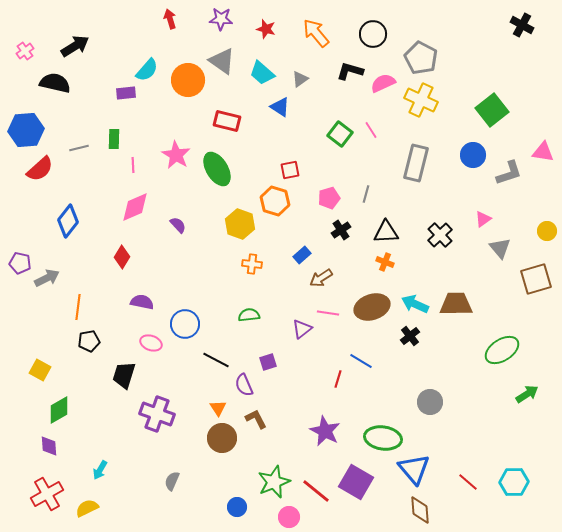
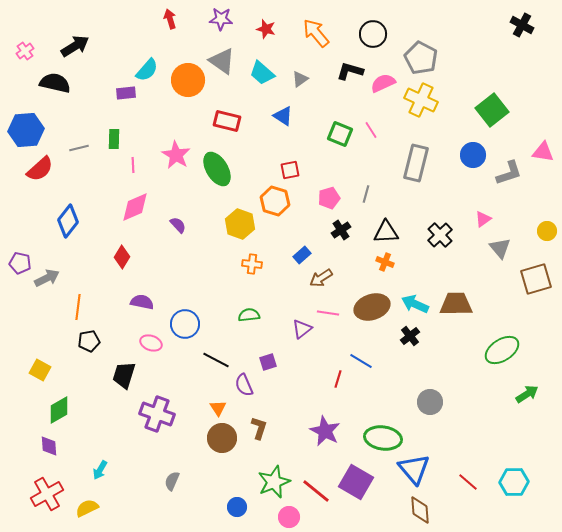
blue triangle at (280, 107): moved 3 px right, 9 px down
green square at (340, 134): rotated 15 degrees counterclockwise
brown L-shape at (256, 419): moved 3 px right, 9 px down; rotated 45 degrees clockwise
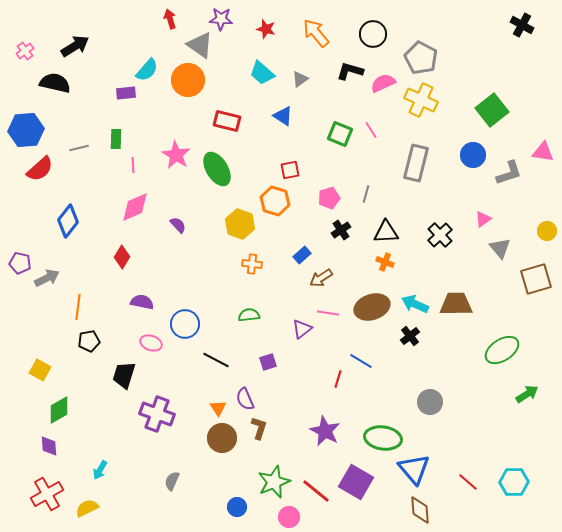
gray triangle at (222, 61): moved 22 px left, 16 px up
green rectangle at (114, 139): moved 2 px right
purple semicircle at (244, 385): moved 1 px right, 14 px down
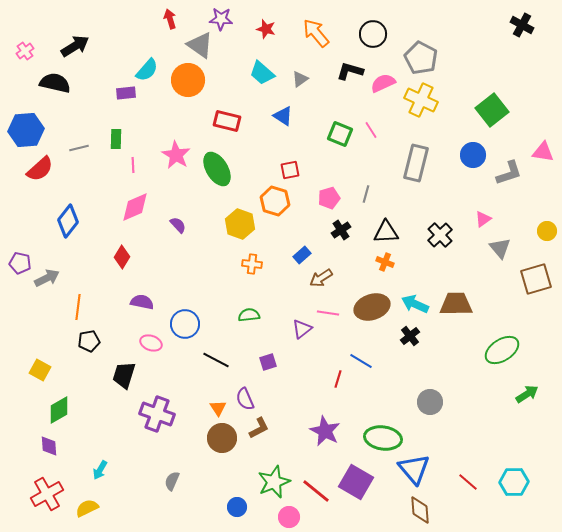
brown L-shape at (259, 428): rotated 45 degrees clockwise
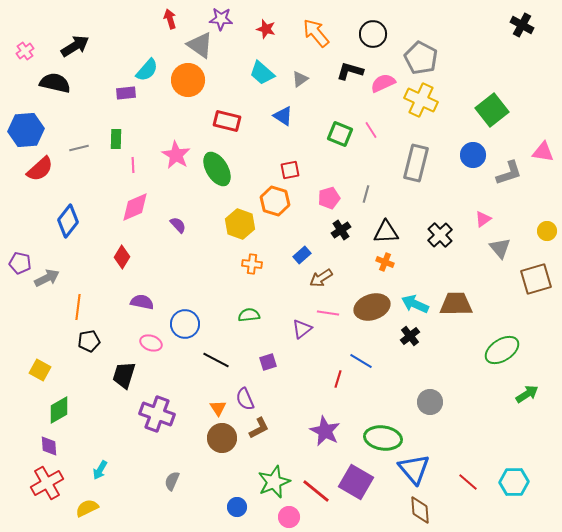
red cross at (47, 494): moved 11 px up
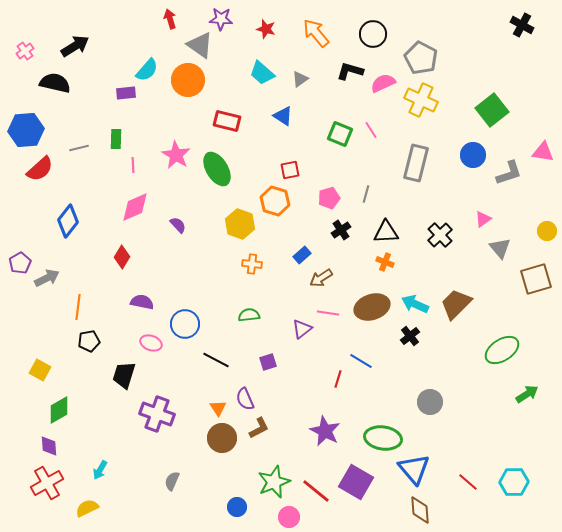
purple pentagon at (20, 263): rotated 30 degrees clockwise
brown trapezoid at (456, 304): rotated 44 degrees counterclockwise
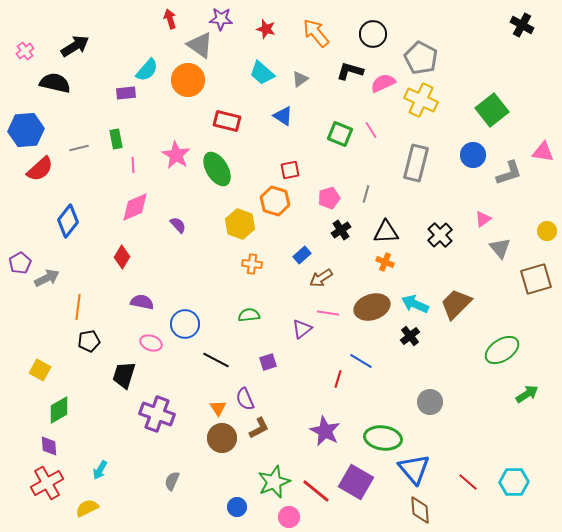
green rectangle at (116, 139): rotated 12 degrees counterclockwise
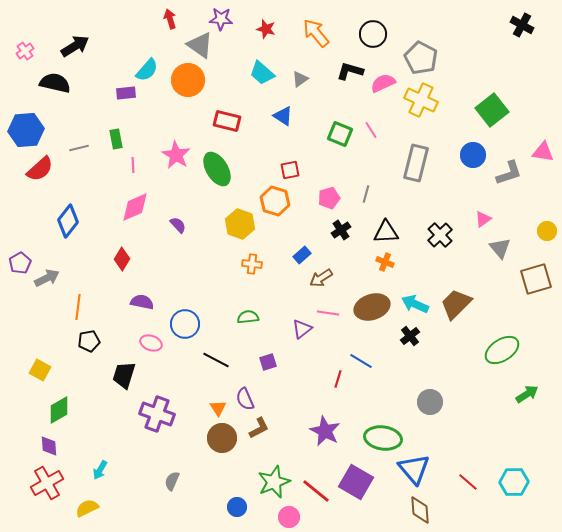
red diamond at (122, 257): moved 2 px down
green semicircle at (249, 315): moved 1 px left, 2 px down
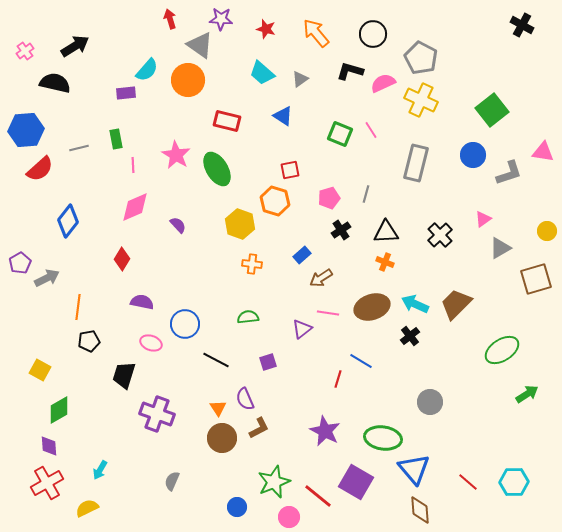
gray triangle at (500, 248): rotated 40 degrees clockwise
red line at (316, 491): moved 2 px right, 5 px down
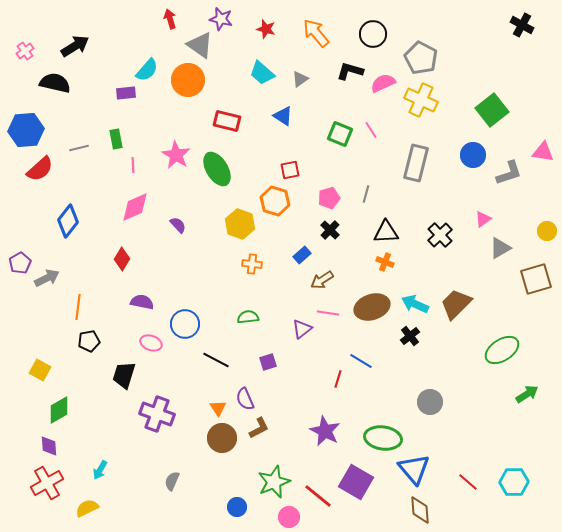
purple star at (221, 19): rotated 10 degrees clockwise
black cross at (341, 230): moved 11 px left; rotated 12 degrees counterclockwise
brown arrow at (321, 278): moved 1 px right, 2 px down
